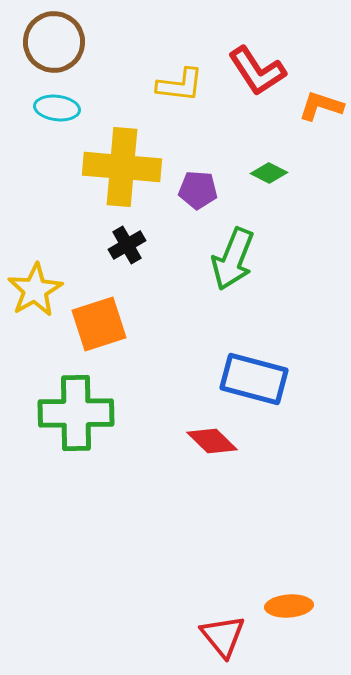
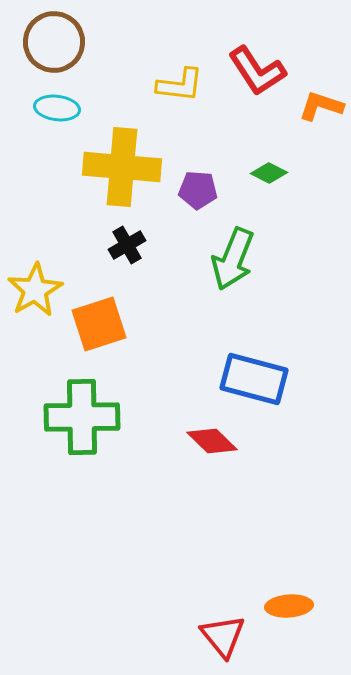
green cross: moved 6 px right, 4 px down
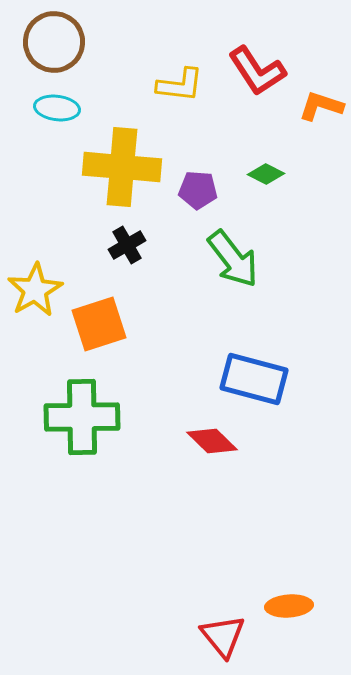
green diamond: moved 3 px left, 1 px down
green arrow: rotated 60 degrees counterclockwise
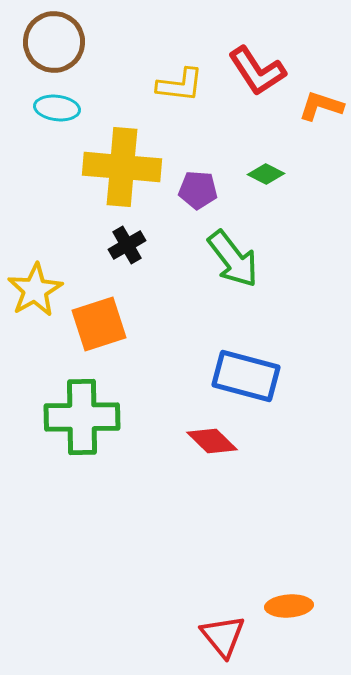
blue rectangle: moved 8 px left, 3 px up
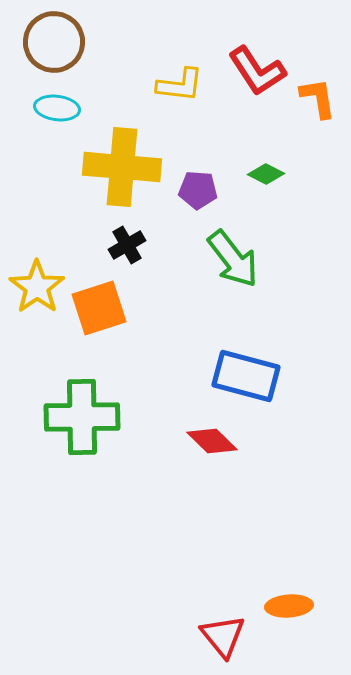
orange L-shape: moved 3 px left, 8 px up; rotated 63 degrees clockwise
yellow star: moved 2 px right, 3 px up; rotated 6 degrees counterclockwise
orange square: moved 16 px up
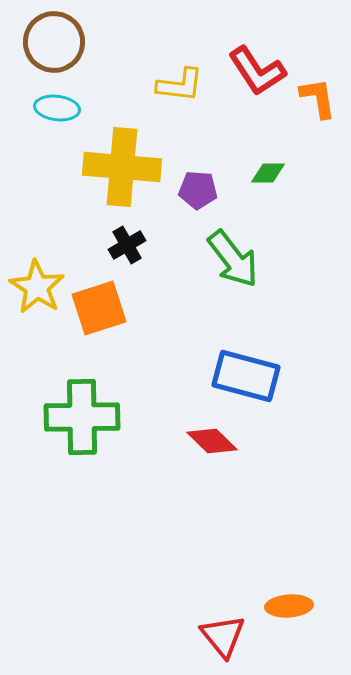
green diamond: moved 2 px right, 1 px up; rotated 27 degrees counterclockwise
yellow star: rotated 4 degrees counterclockwise
